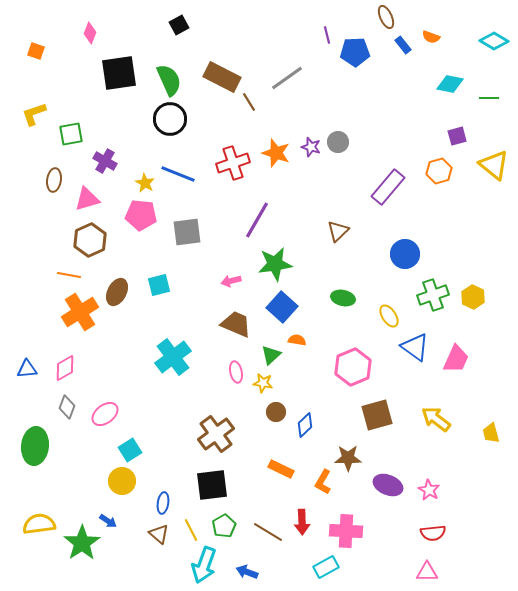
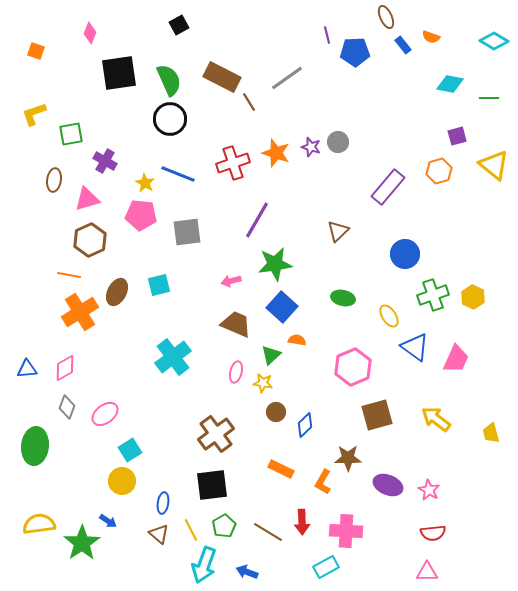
pink ellipse at (236, 372): rotated 25 degrees clockwise
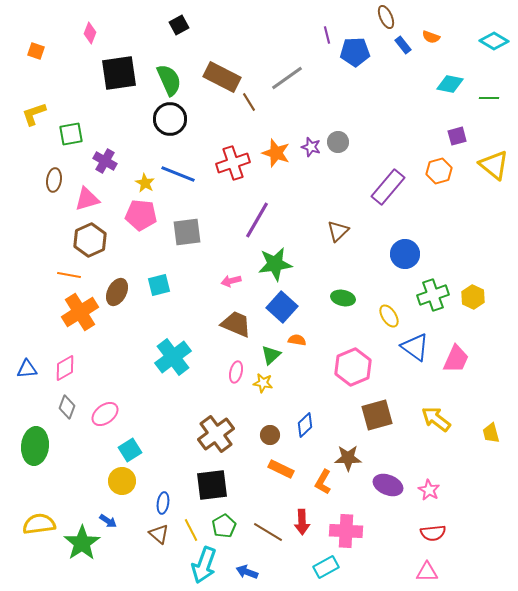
brown circle at (276, 412): moved 6 px left, 23 px down
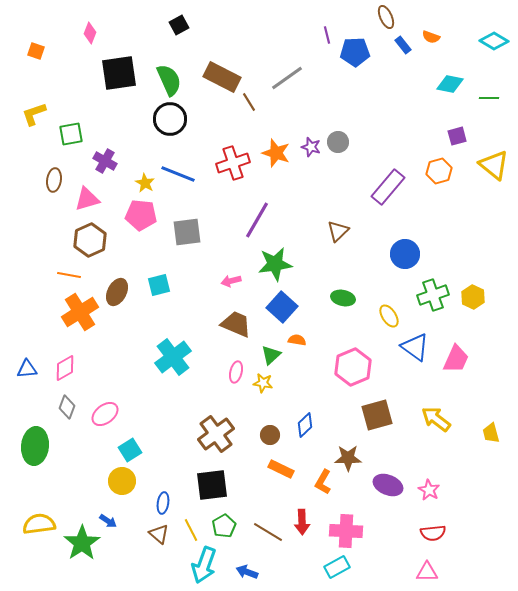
cyan rectangle at (326, 567): moved 11 px right
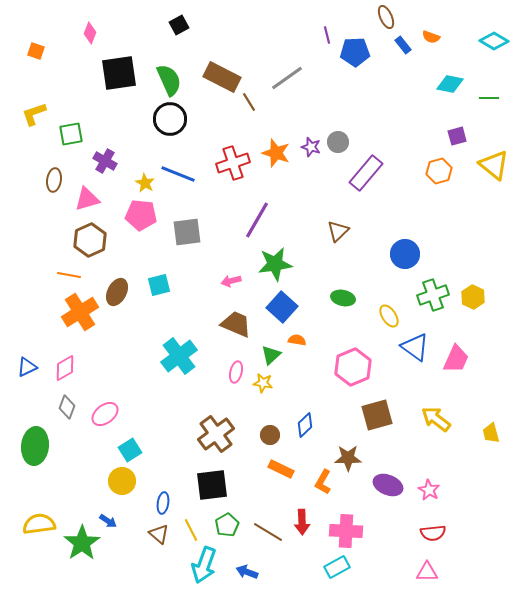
purple rectangle at (388, 187): moved 22 px left, 14 px up
cyan cross at (173, 357): moved 6 px right, 1 px up
blue triangle at (27, 369): moved 2 px up; rotated 20 degrees counterclockwise
green pentagon at (224, 526): moved 3 px right, 1 px up
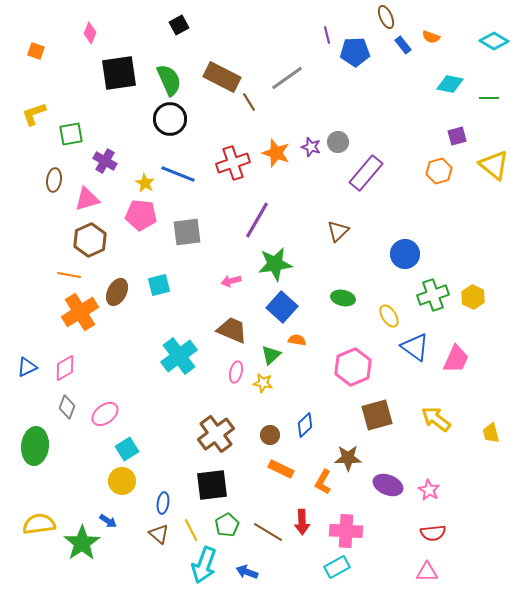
brown trapezoid at (236, 324): moved 4 px left, 6 px down
cyan square at (130, 450): moved 3 px left, 1 px up
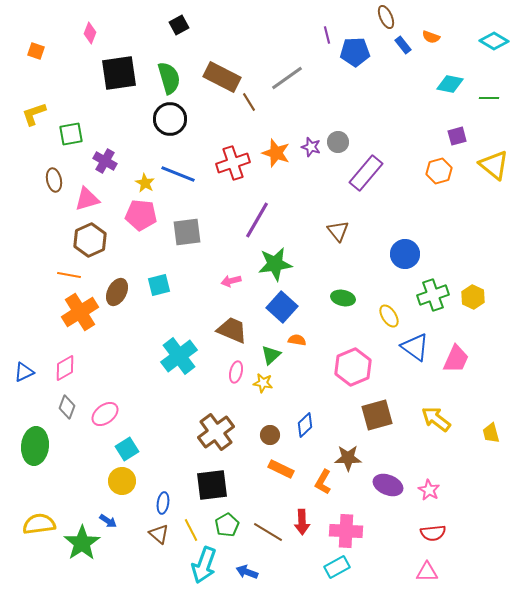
green semicircle at (169, 80): moved 2 px up; rotated 8 degrees clockwise
brown ellipse at (54, 180): rotated 20 degrees counterclockwise
brown triangle at (338, 231): rotated 25 degrees counterclockwise
blue triangle at (27, 367): moved 3 px left, 5 px down
brown cross at (216, 434): moved 2 px up
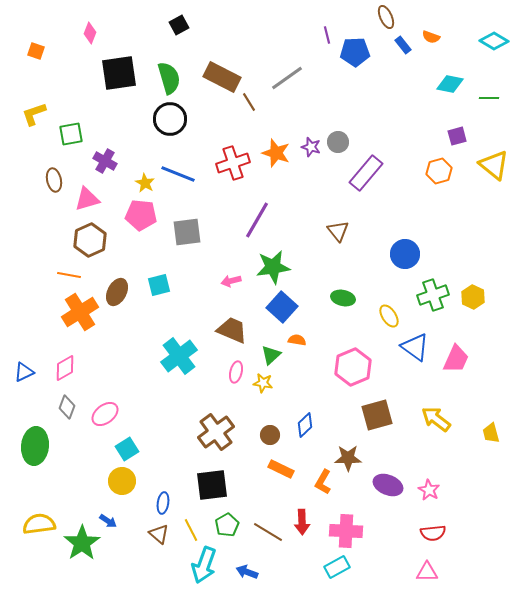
green star at (275, 264): moved 2 px left, 3 px down
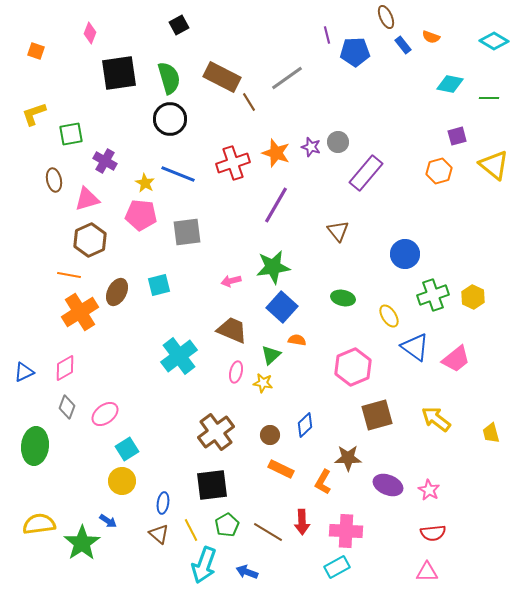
purple line at (257, 220): moved 19 px right, 15 px up
pink trapezoid at (456, 359): rotated 28 degrees clockwise
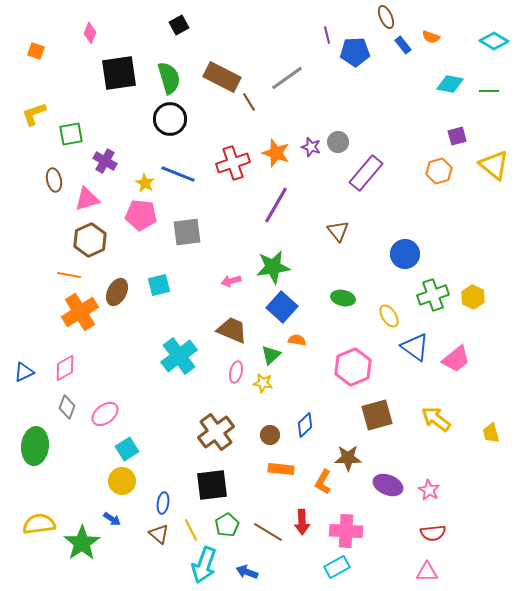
green line at (489, 98): moved 7 px up
orange rectangle at (281, 469): rotated 20 degrees counterclockwise
blue arrow at (108, 521): moved 4 px right, 2 px up
